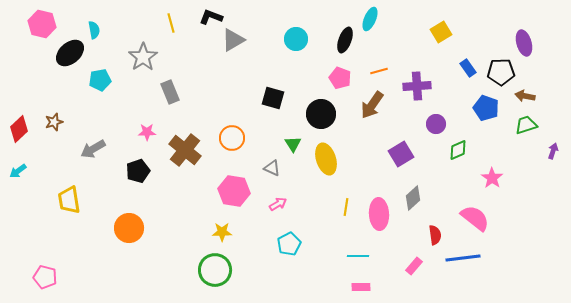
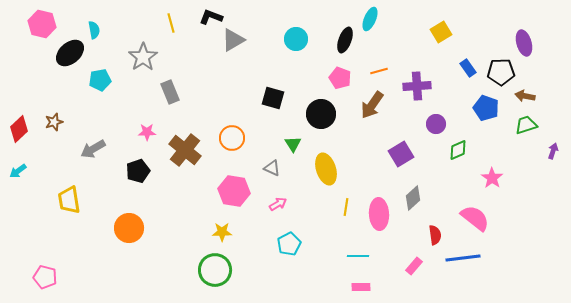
yellow ellipse at (326, 159): moved 10 px down
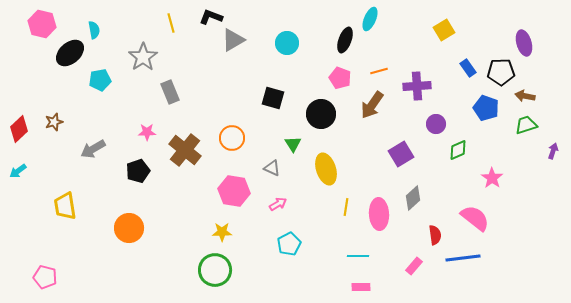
yellow square at (441, 32): moved 3 px right, 2 px up
cyan circle at (296, 39): moved 9 px left, 4 px down
yellow trapezoid at (69, 200): moved 4 px left, 6 px down
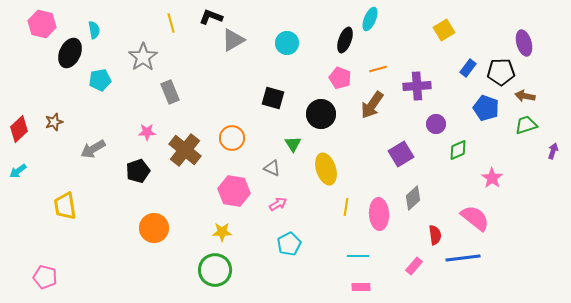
black ellipse at (70, 53): rotated 24 degrees counterclockwise
blue rectangle at (468, 68): rotated 72 degrees clockwise
orange line at (379, 71): moved 1 px left, 2 px up
orange circle at (129, 228): moved 25 px right
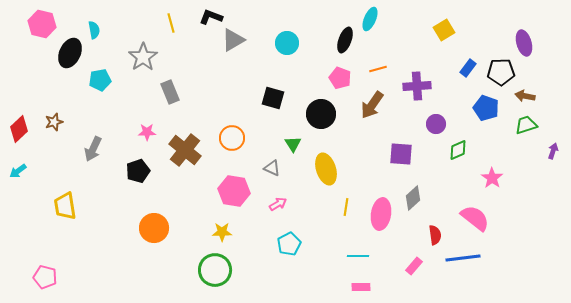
gray arrow at (93, 149): rotated 35 degrees counterclockwise
purple square at (401, 154): rotated 35 degrees clockwise
pink ellipse at (379, 214): moved 2 px right; rotated 12 degrees clockwise
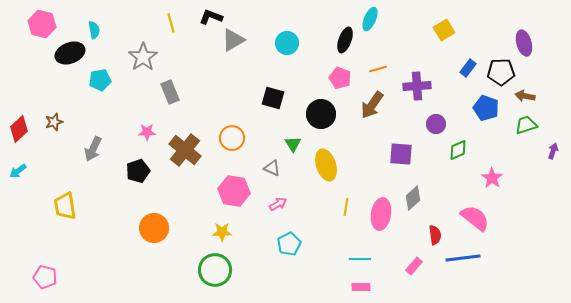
black ellipse at (70, 53): rotated 44 degrees clockwise
yellow ellipse at (326, 169): moved 4 px up
cyan line at (358, 256): moved 2 px right, 3 px down
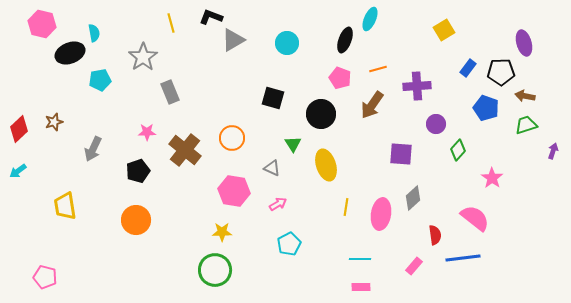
cyan semicircle at (94, 30): moved 3 px down
green diamond at (458, 150): rotated 25 degrees counterclockwise
orange circle at (154, 228): moved 18 px left, 8 px up
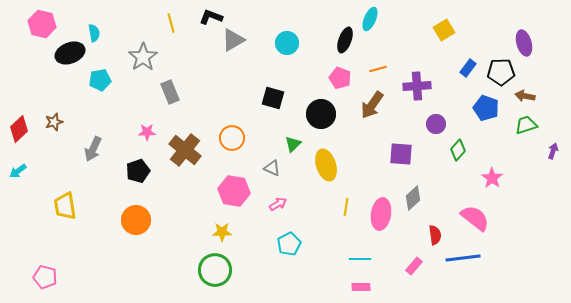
green triangle at (293, 144): rotated 18 degrees clockwise
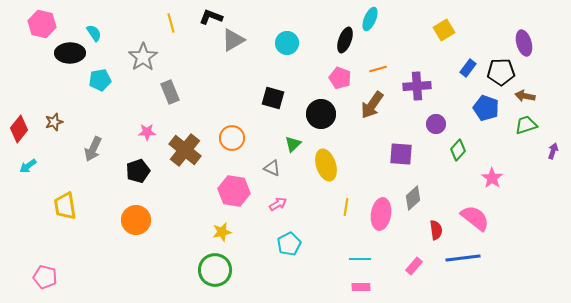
cyan semicircle at (94, 33): rotated 24 degrees counterclockwise
black ellipse at (70, 53): rotated 20 degrees clockwise
red diamond at (19, 129): rotated 8 degrees counterclockwise
cyan arrow at (18, 171): moved 10 px right, 5 px up
yellow star at (222, 232): rotated 12 degrees counterclockwise
red semicircle at (435, 235): moved 1 px right, 5 px up
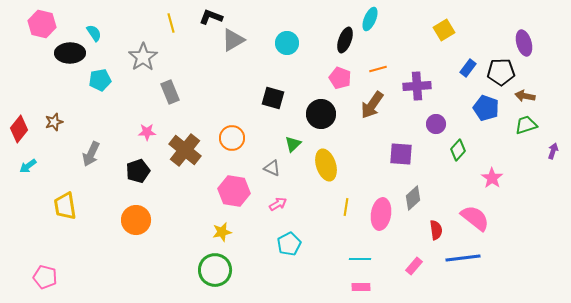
gray arrow at (93, 149): moved 2 px left, 5 px down
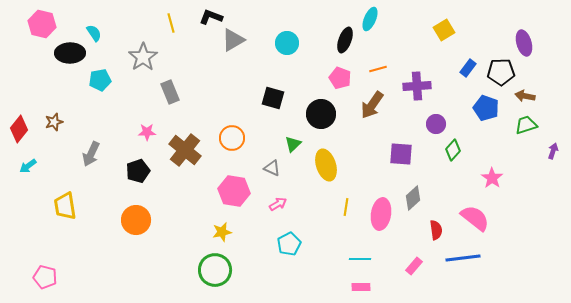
green diamond at (458, 150): moved 5 px left
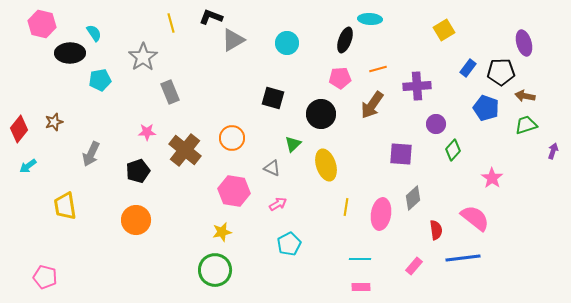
cyan ellipse at (370, 19): rotated 70 degrees clockwise
pink pentagon at (340, 78): rotated 25 degrees counterclockwise
